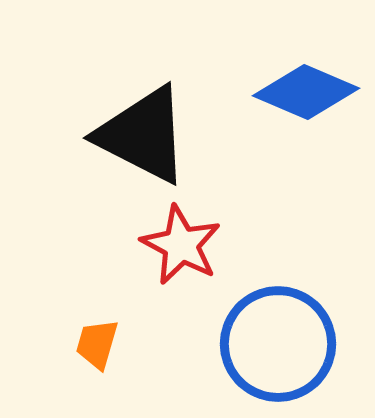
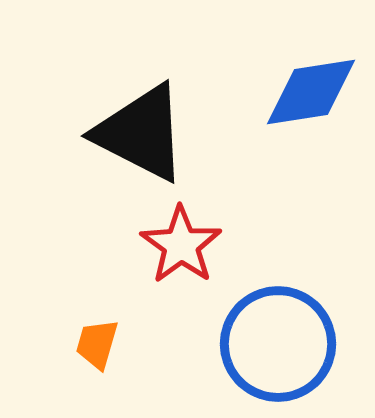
blue diamond: moved 5 px right; rotated 32 degrees counterclockwise
black triangle: moved 2 px left, 2 px up
red star: rotated 8 degrees clockwise
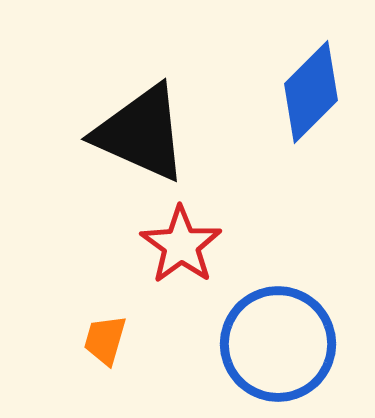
blue diamond: rotated 36 degrees counterclockwise
black triangle: rotated 3 degrees counterclockwise
orange trapezoid: moved 8 px right, 4 px up
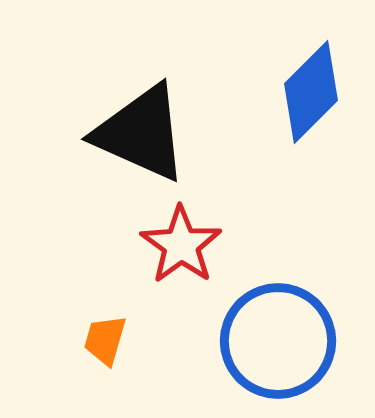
blue circle: moved 3 px up
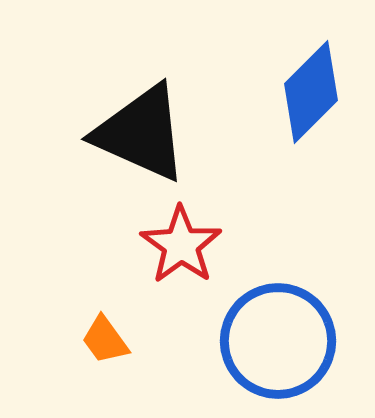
orange trapezoid: rotated 52 degrees counterclockwise
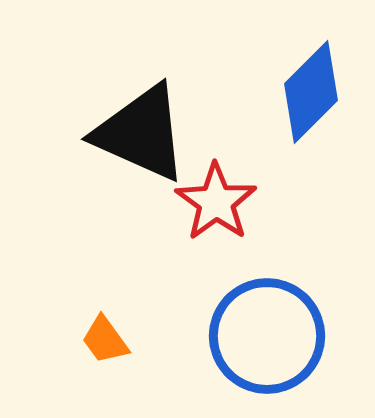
red star: moved 35 px right, 43 px up
blue circle: moved 11 px left, 5 px up
